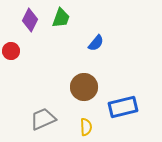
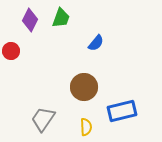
blue rectangle: moved 1 px left, 4 px down
gray trapezoid: rotated 32 degrees counterclockwise
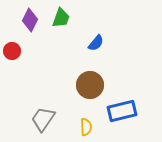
red circle: moved 1 px right
brown circle: moved 6 px right, 2 px up
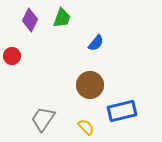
green trapezoid: moved 1 px right
red circle: moved 5 px down
yellow semicircle: rotated 42 degrees counterclockwise
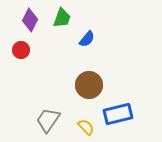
blue semicircle: moved 9 px left, 4 px up
red circle: moved 9 px right, 6 px up
brown circle: moved 1 px left
blue rectangle: moved 4 px left, 3 px down
gray trapezoid: moved 5 px right, 1 px down
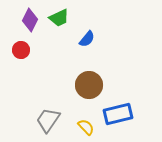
green trapezoid: moved 3 px left; rotated 45 degrees clockwise
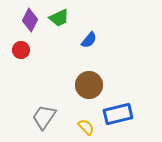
blue semicircle: moved 2 px right, 1 px down
gray trapezoid: moved 4 px left, 3 px up
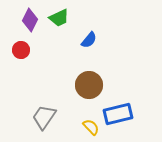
yellow semicircle: moved 5 px right
